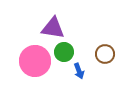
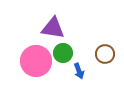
green circle: moved 1 px left, 1 px down
pink circle: moved 1 px right
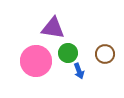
green circle: moved 5 px right
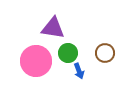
brown circle: moved 1 px up
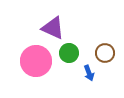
purple triangle: rotated 15 degrees clockwise
green circle: moved 1 px right
blue arrow: moved 10 px right, 2 px down
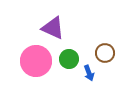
green circle: moved 6 px down
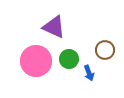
purple triangle: moved 1 px right, 1 px up
brown circle: moved 3 px up
